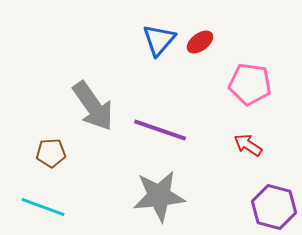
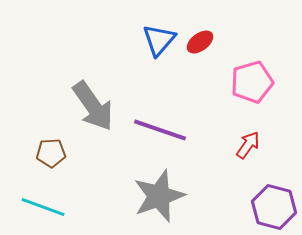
pink pentagon: moved 2 px right, 2 px up; rotated 24 degrees counterclockwise
red arrow: rotated 92 degrees clockwise
gray star: rotated 14 degrees counterclockwise
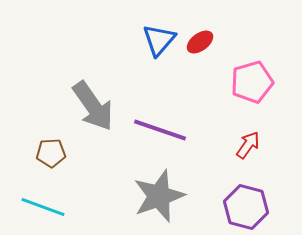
purple hexagon: moved 28 px left
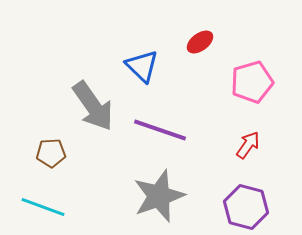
blue triangle: moved 17 px left, 26 px down; rotated 27 degrees counterclockwise
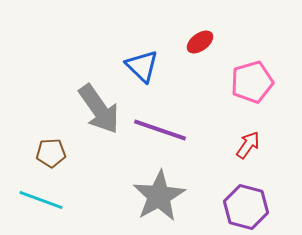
gray arrow: moved 6 px right, 3 px down
gray star: rotated 10 degrees counterclockwise
cyan line: moved 2 px left, 7 px up
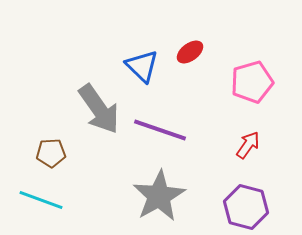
red ellipse: moved 10 px left, 10 px down
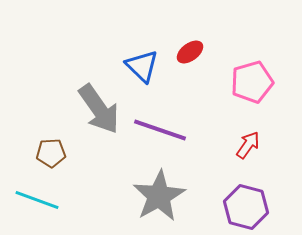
cyan line: moved 4 px left
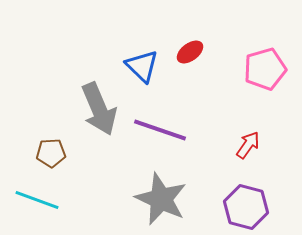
pink pentagon: moved 13 px right, 13 px up
gray arrow: rotated 12 degrees clockwise
gray star: moved 2 px right, 3 px down; rotated 18 degrees counterclockwise
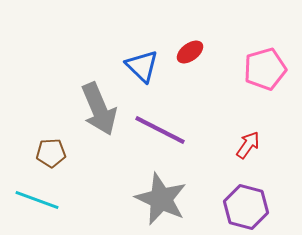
purple line: rotated 8 degrees clockwise
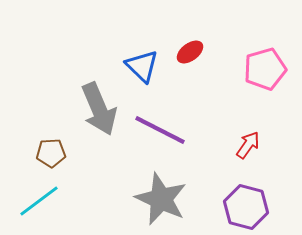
cyan line: moved 2 px right, 1 px down; rotated 57 degrees counterclockwise
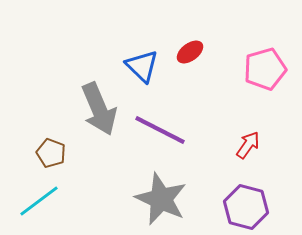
brown pentagon: rotated 24 degrees clockwise
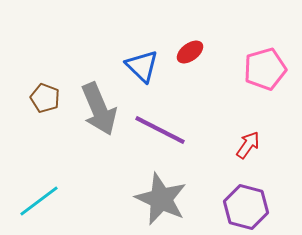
brown pentagon: moved 6 px left, 55 px up
